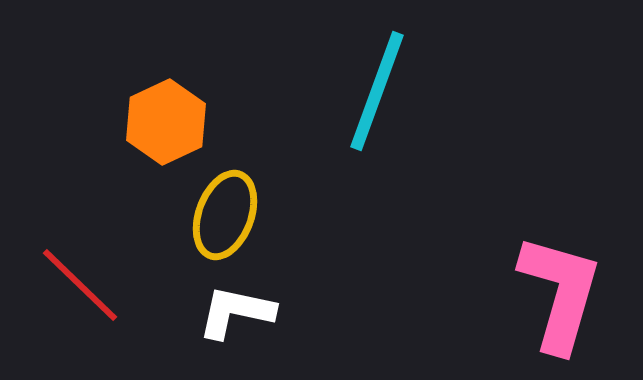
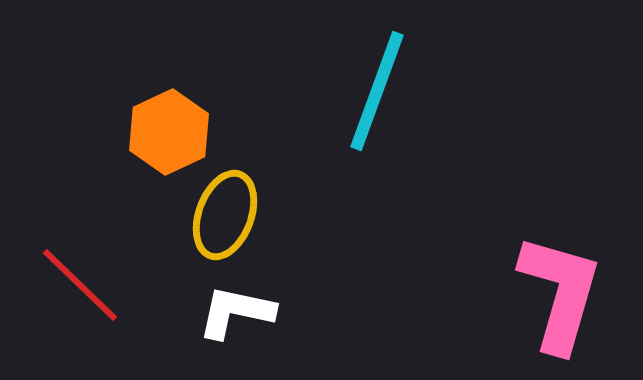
orange hexagon: moved 3 px right, 10 px down
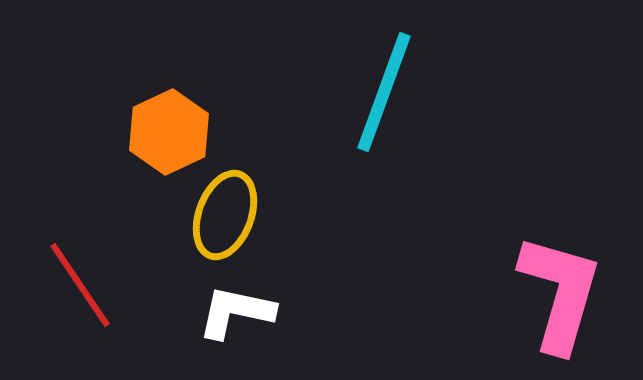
cyan line: moved 7 px right, 1 px down
red line: rotated 12 degrees clockwise
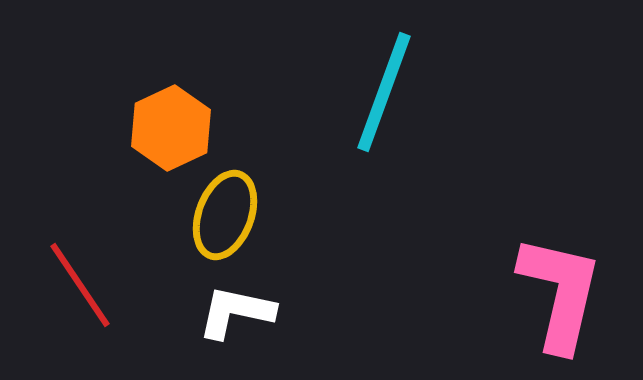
orange hexagon: moved 2 px right, 4 px up
pink L-shape: rotated 3 degrees counterclockwise
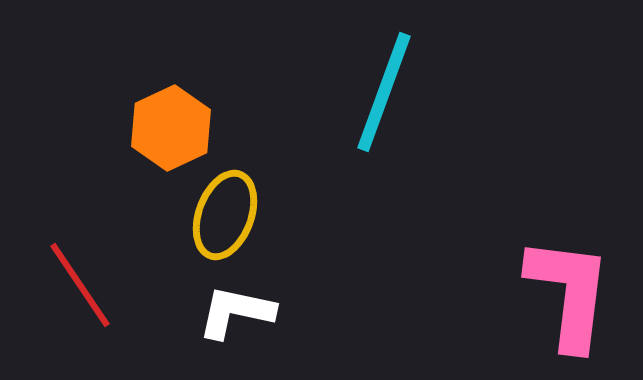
pink L-shape: moved 9 px right; rotated 6 degrees counterclockwise
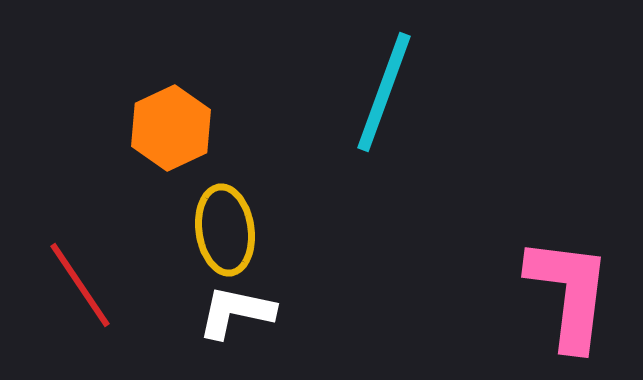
yellow ellipse: moved 15 px down; rotated 28 degrees counterclockwise
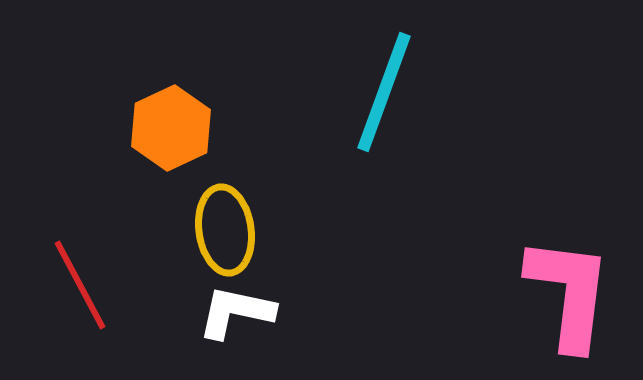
red line: rotated 6 degrees clockwise
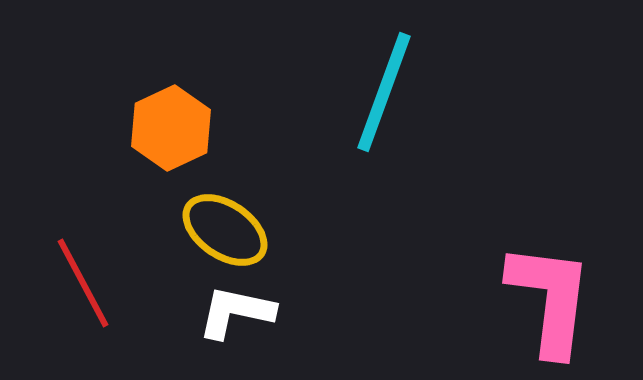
yellow ellipse: rotated 48 degrees counterclockwise
red line: moved 3 px right, 2 px up
pink L-shape: moved 19 px left, 6 px down
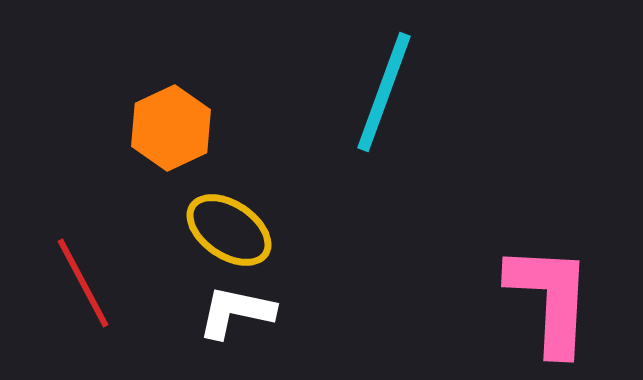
yellow ellipse: moved 4 px right
pink L-shape: rotated 4 degrees counterclockwise
